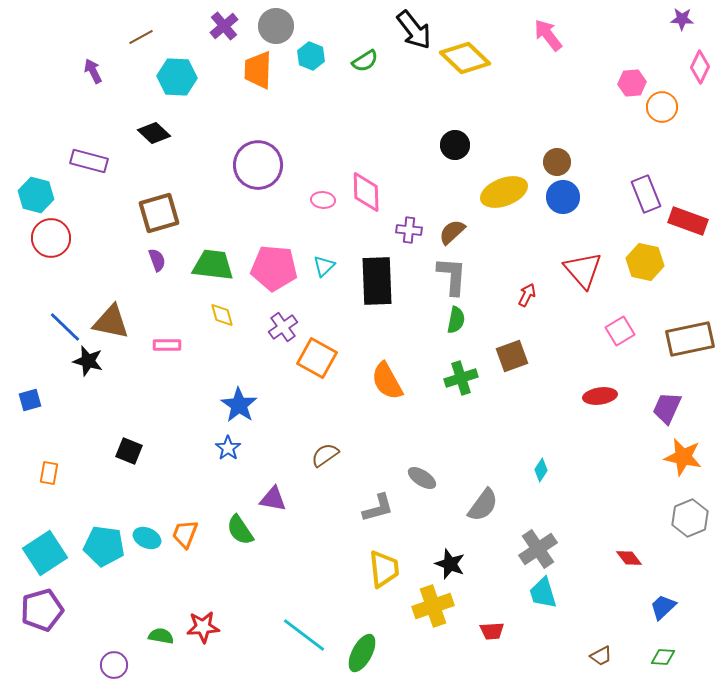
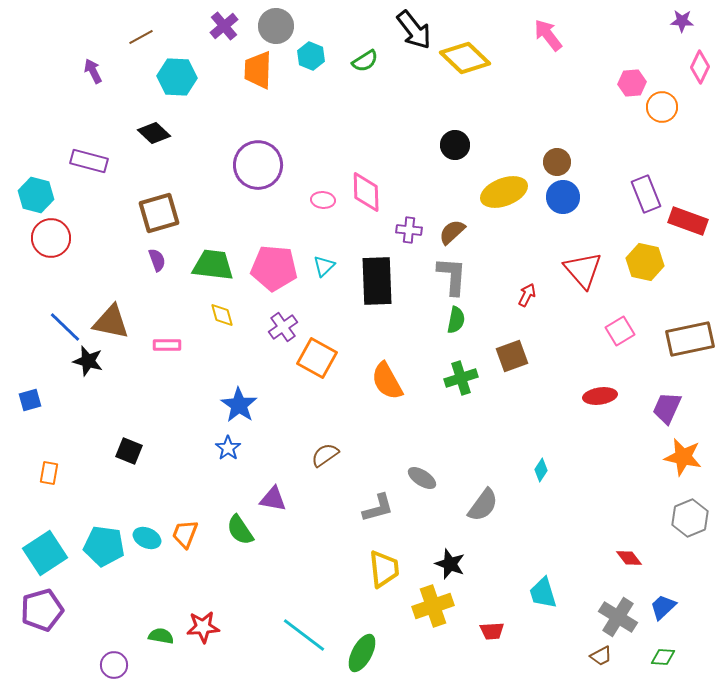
purple star at (682, 19): moved 2 px down
gray cross at (538, 549): moved 80 px right, 68 px down; rotated 24 degrees counterclockwise
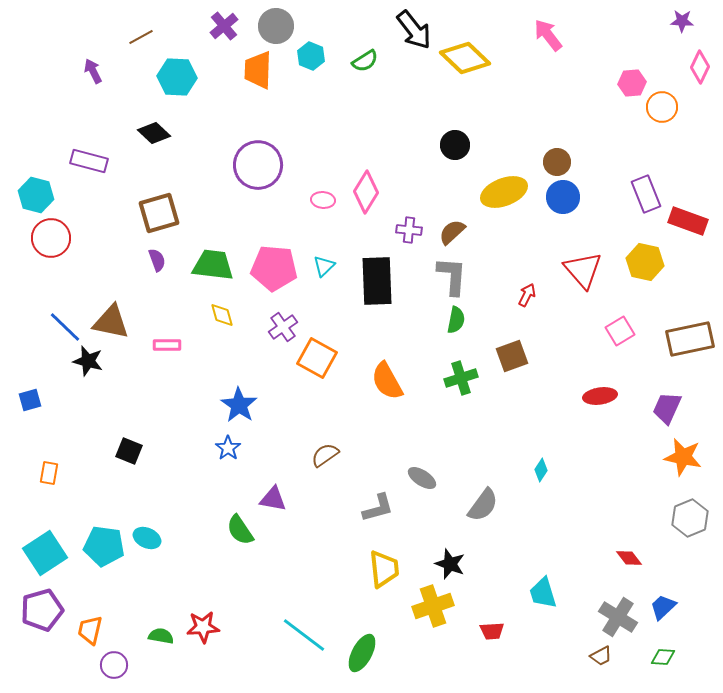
pink diamond at (366, 192): rotated 33 degrees clockwise
orange trapezoid at (185, 534): moved 95 px left, 96 px down; rotated 8 degrees counterclockwise
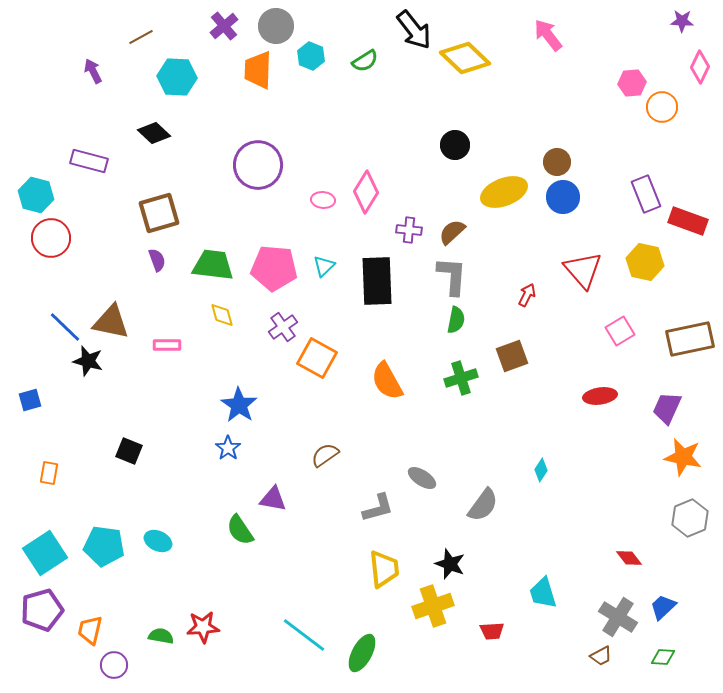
cyan ellipse at (147, 538): moved 11 px right, 3 px down
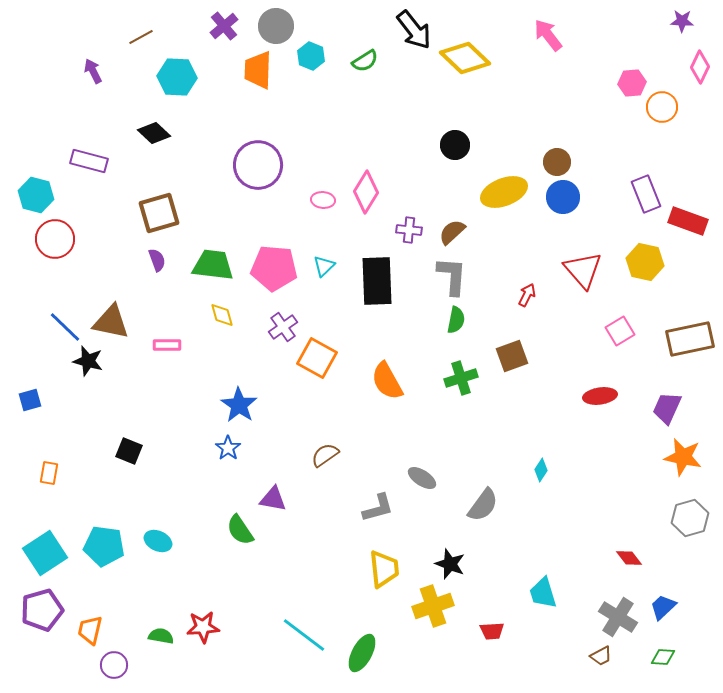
red circle at (51, 238): moved 4 px right, 1 px down
gray hexagon at (690, 518): rotated 6 degrees clockwise
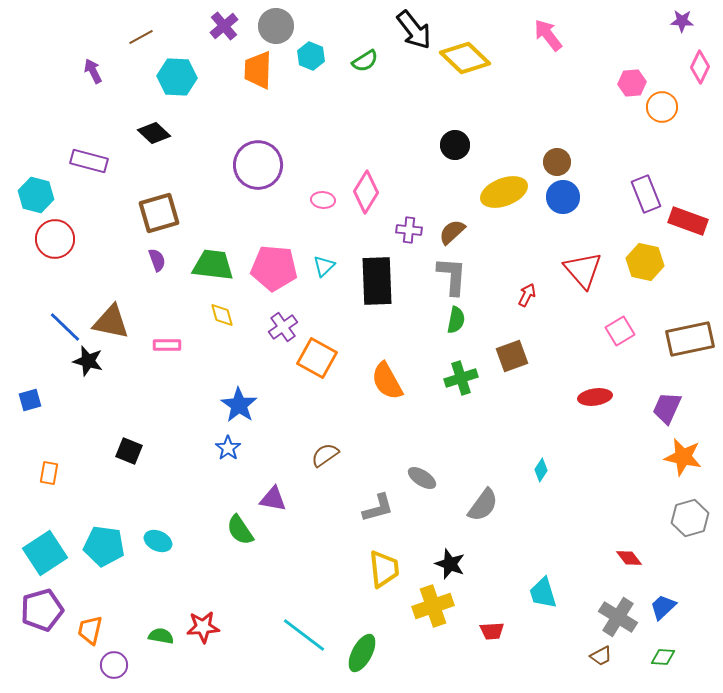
red ellipse at (600, 396): moved 5 px left, 1 px down
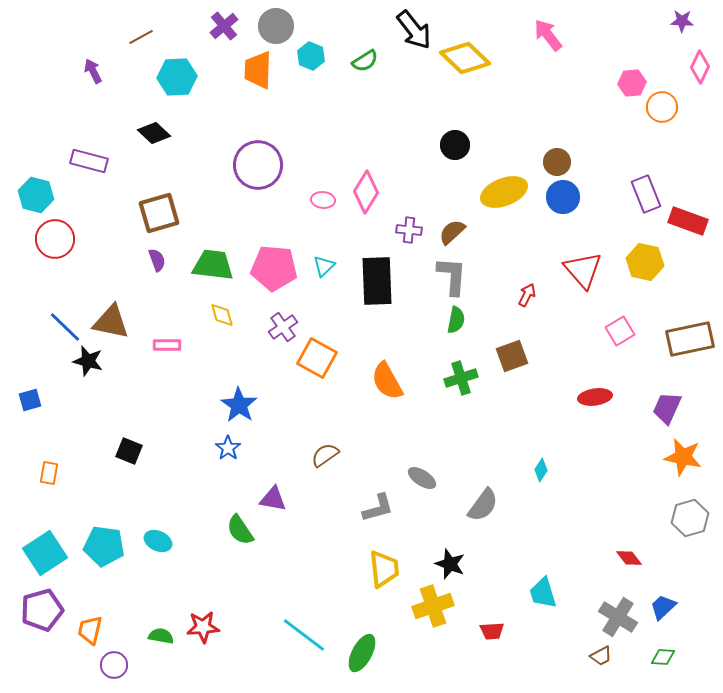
cyan hexagon at (177, 77): rotated 6 degrees counterclockwise
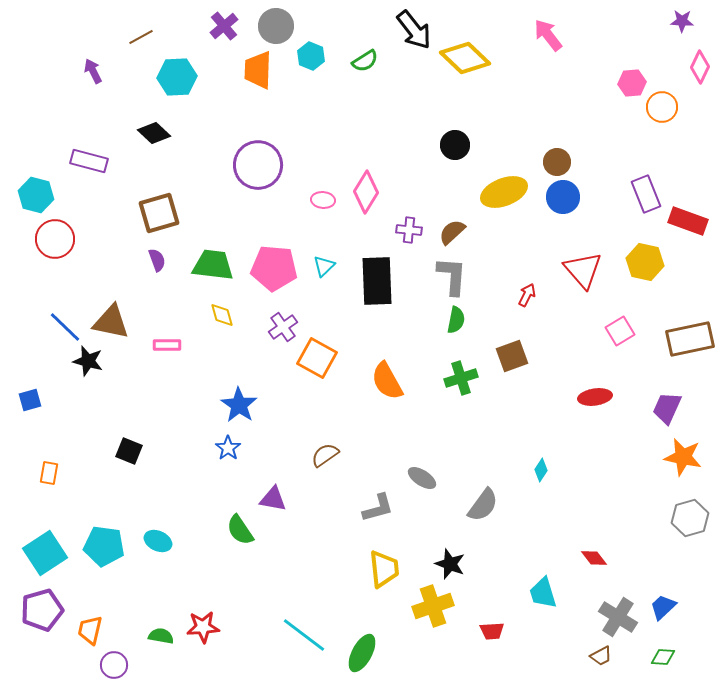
red diamond at (629, 558): moved 35 px left
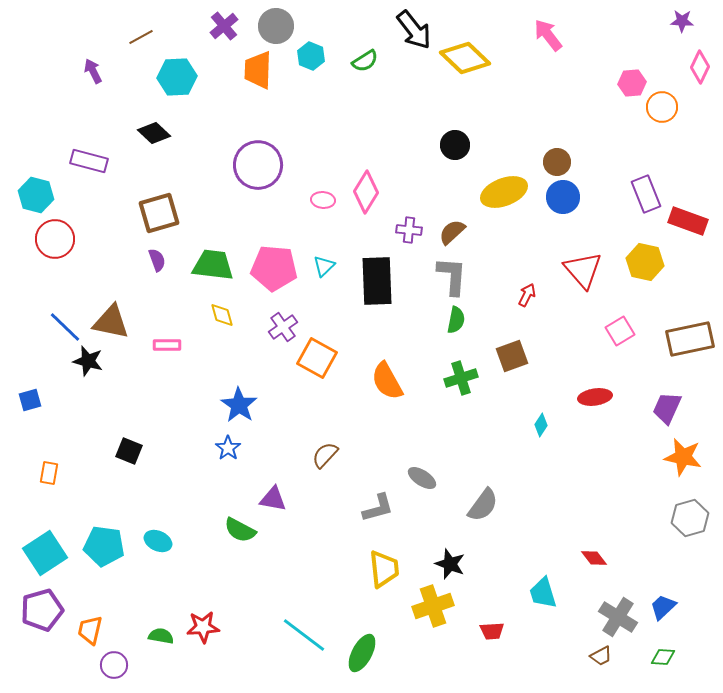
brown semicircle at (325, 455): rotated 12 degrees counterclockwise
cyan diamond at (541, 470): moved 45 px up
green semicircle at (240, 530): rotated 28 degrees counterclockwise
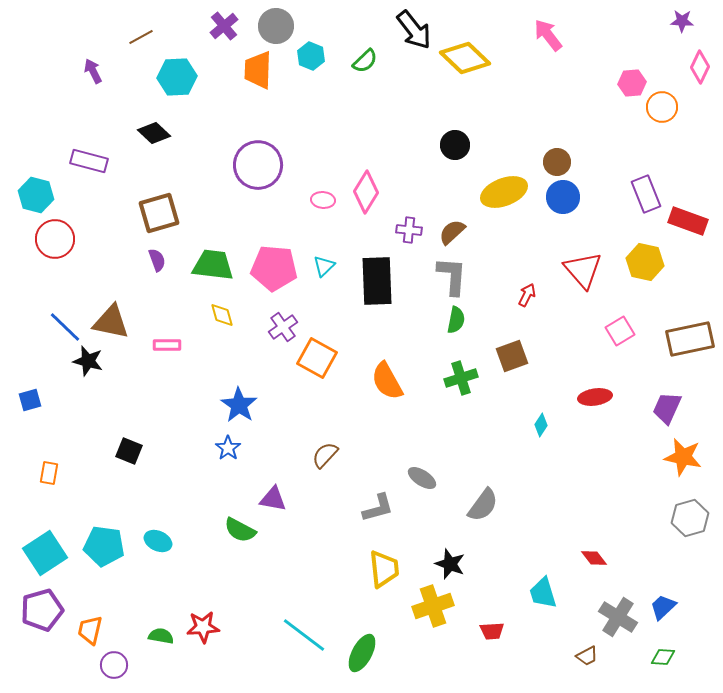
green semicircle at (365, 61): rotated 12 degrees counterclockwise
brown trapezoid at (601, 656): moved 14 px left
